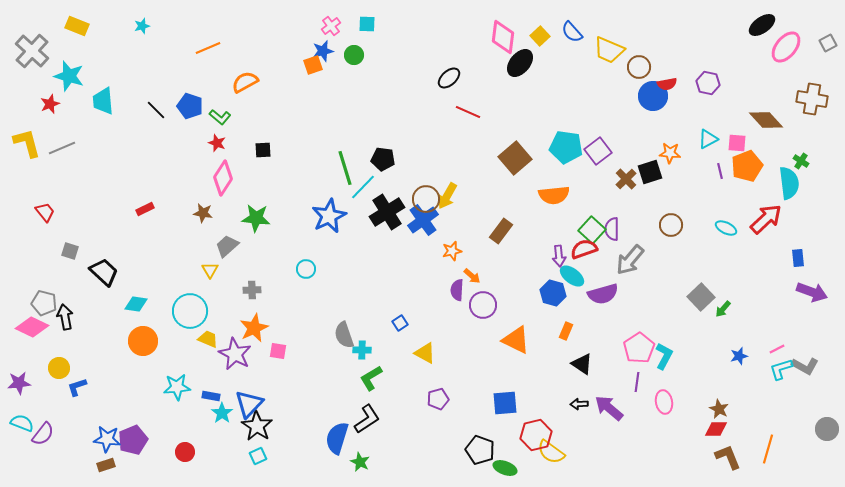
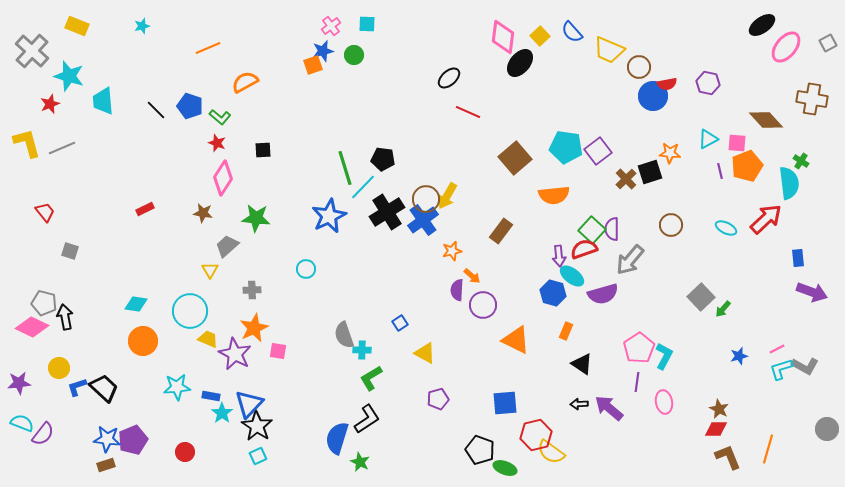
black trapezoid at (104, 272): moved 116 px down
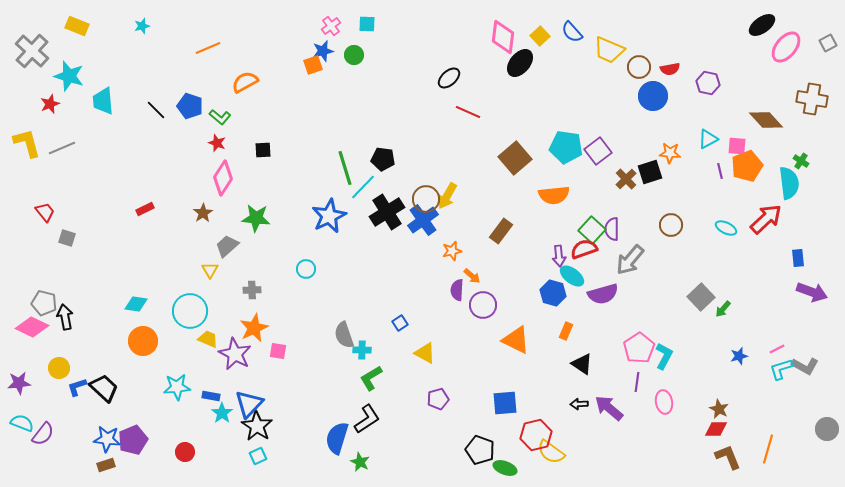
red semicircle at (667, 84): moved 3 px right, 15 px up
pink square at (737, 143): moved 3 px down
brown star at (203, 213): rotated 30 degrees clockwise
gray square at (70, 251): moved 3 px left, 13 px up
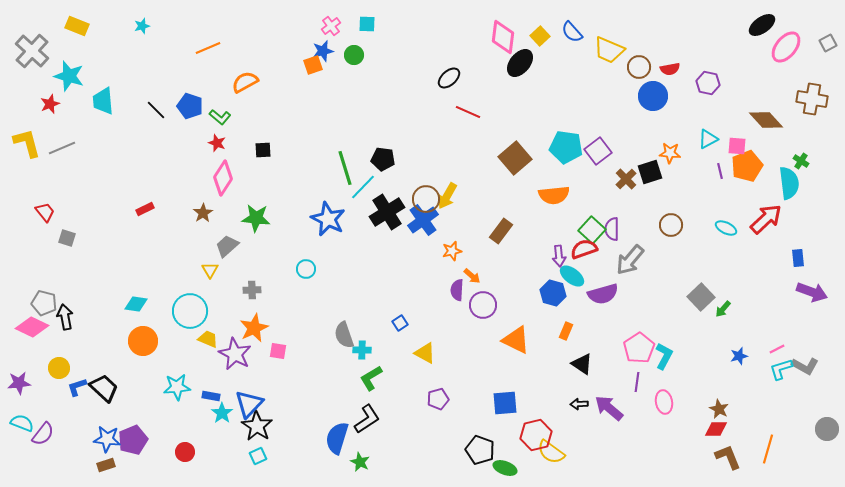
blue star at (329, 216): moved 1 px left, 3 px down; rotated 20 degrees counterclockwise
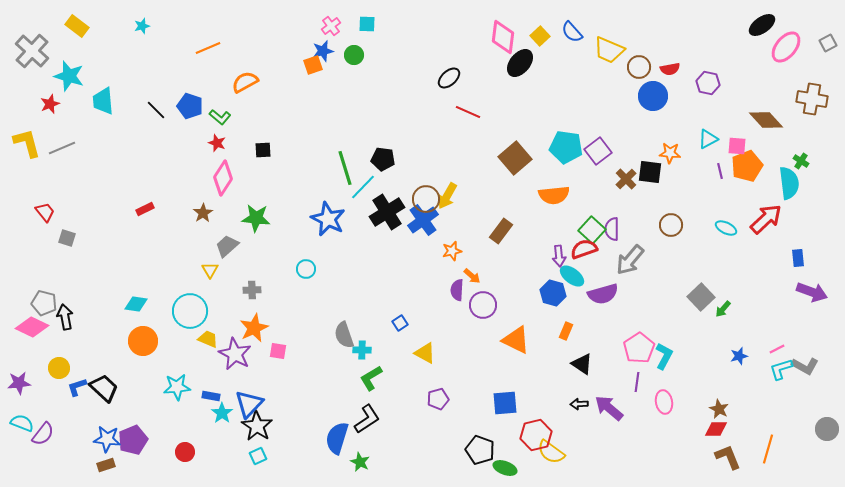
yellow rectangle at (77, 26): rotated 15 degrees clockwise
black square at (650, 172): rotated 25 degrees clockwise
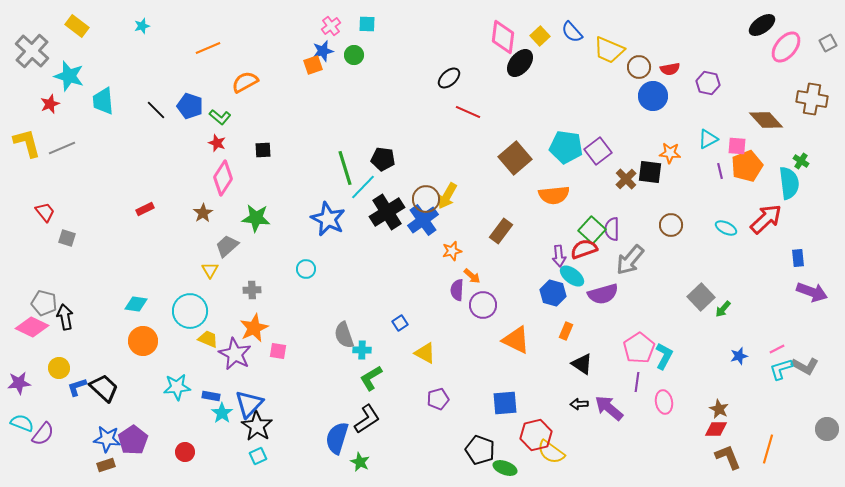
purple pentagon at (133, 440): rotated 12 degrees counterclockwise
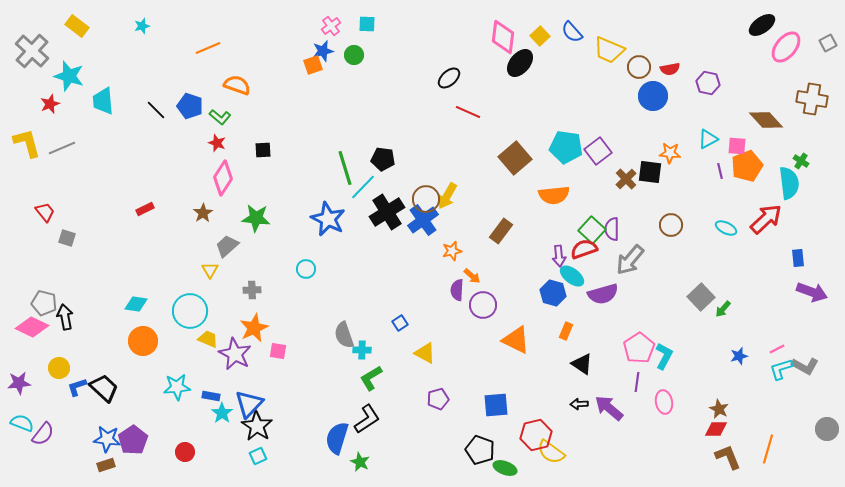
orange semicircle at (245, 82): moved 8 px left, 3 px down; rotated 48 degrees clockwise
blue square at (505, 403): moved 9 px left, 2 px down
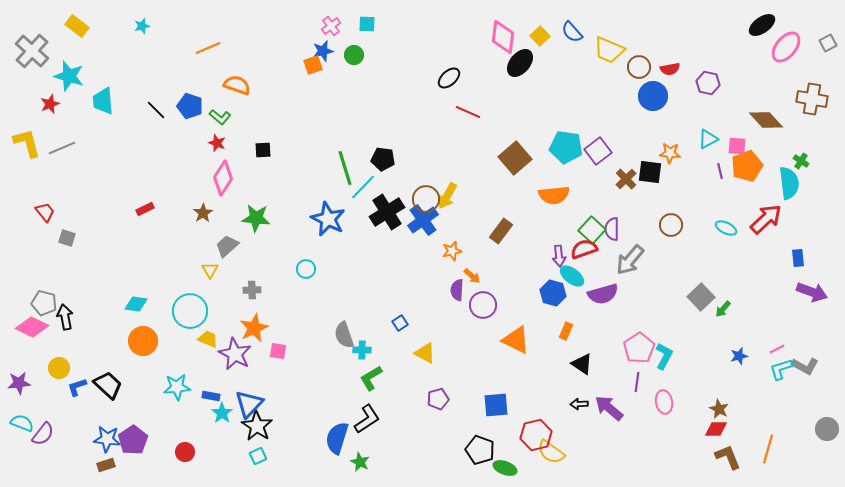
black trapezoid at (104, 388): moved 4 px right, 3 px up
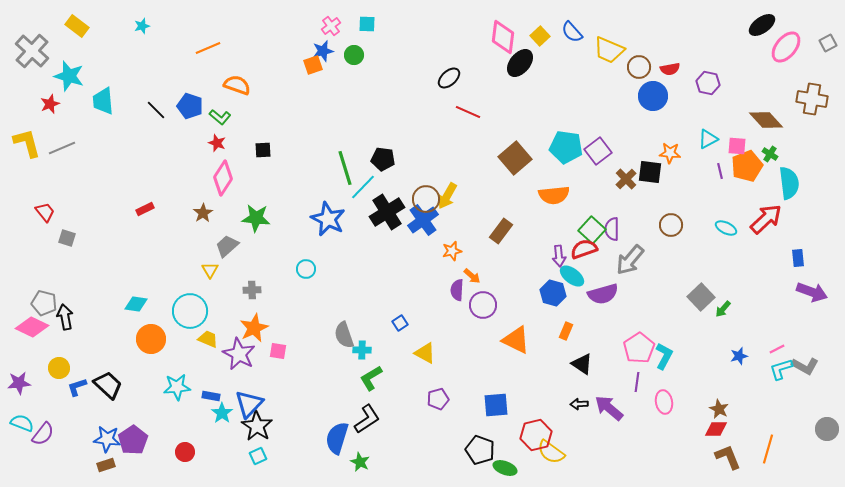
green cross at (801, 161): moved 31 px left, 7 px up
orange circle at (143, 341): moved 8 px right, 2 px up
purple star at (235, 354): moved 4 px right
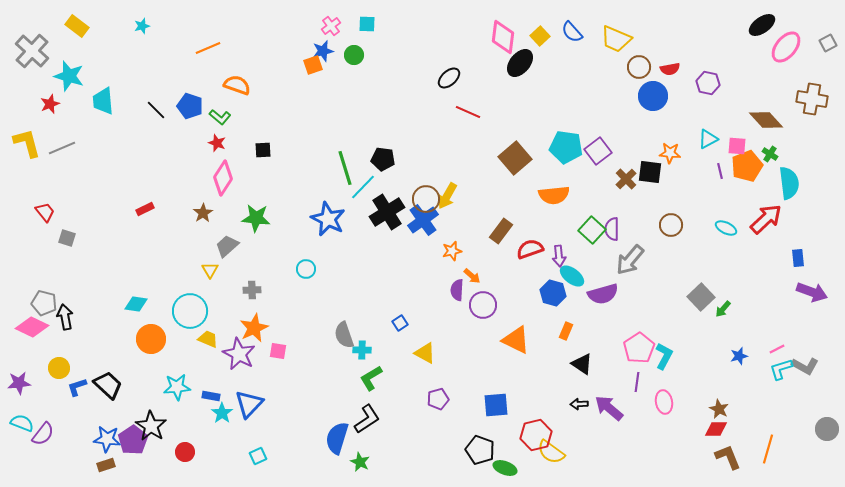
yellow trapezoid at (609, 50): moved 7 px right, 11 px up
red semicircle at (584, 249): moved 54 px left
black star at (257, 426): moved 106 px left
